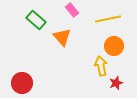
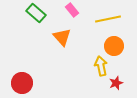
green rectangle: moved 7 px up
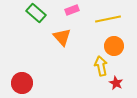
pink rectangle: rotated 72 degrees counterclockwise
red star: rotated 24 degrees counterclockwise
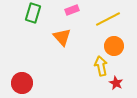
green rectangle: moved 3 px left; rotated 66 degrees clockwise
yellow line: rotated 15 degrees counterclockwise
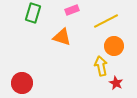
yellow line: moved 2 px left, 2 px down
orange triangle: rotated 30 degrees counterclockwise
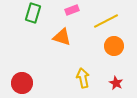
yellow arrow: moved 18 px left, 12 px down
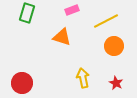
green rectangle: moved 6 px left
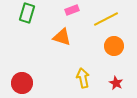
yellow line: moved 2 px up
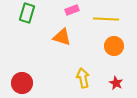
yellow line: rotated 30 degrees clockwise
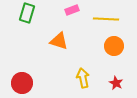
orange triangle: moved 3 px left, 4 px down
